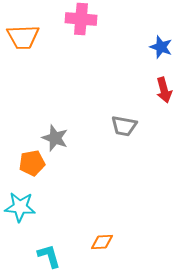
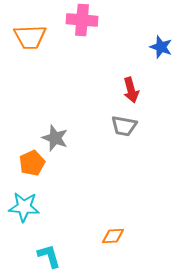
pink cross: moved 1 px right, 1 px down
orange trapezoid: moved 7 px right
red arrow: moved 33 px left
orange pentagon: rotated 15 degrees counterclockwise
cyan star: moved 4 px right
orange diamond: moved 11 px right, 6 px up
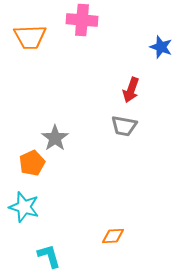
red arrow: rotated 35 degrees clockwise
gray star: rotated 16 degrees clockwise
cyan star: rotated 12 degrees clockwise
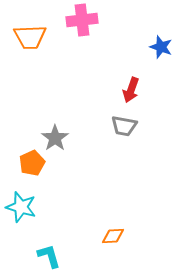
pink cross: rotated 12 degrees counterclockwise
cyan star: moved 3 px left
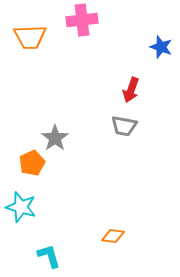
orange diamond: rotated 10 degrees clockwise
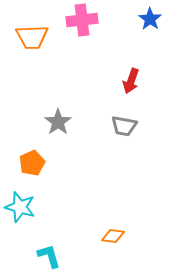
orange trapezoid: moved 2 px right
blue star: moved 11 px left, 28 px up; rotated 15 degrees clockwise
red arrow: moved 9 px up
gray star: moved 3 px right, 16 px up
cyan star: moved 1 px left
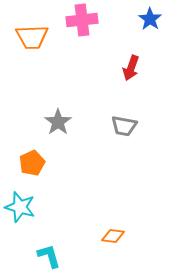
red arrow: moved 13 px up
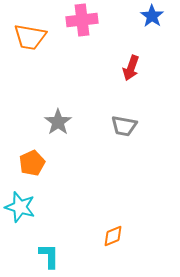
blue star: moved 2 px right, 3 px up
orange trapezoid: moved 2 px left; rotated 12 degrees clockwise
orange diamond: rotated 30 degrees counterclockwise
cyan L-shape: rotated 16 degrees clockwise
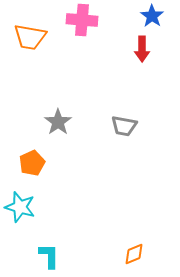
pink cross: rotated 12 degrees clockwise
red arrow: moved 11 px right, 19 px up; rotated 20 degrees counterclockwise
orange diamond: moved 21 px right, 18 px down
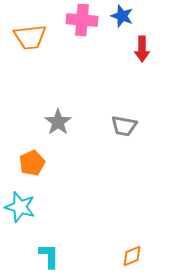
blue star: moved 30 px left; rotated 15 degrees counterclockwise
orange trapezoid: rotated 16 degrees counterclockwise
orange diamond: moved 2 px left, 2 px down
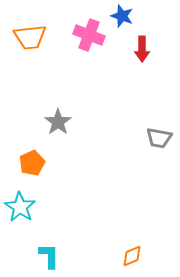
pink cross: moved 7 px right, 15 px down; rotated 16 degrees clockwise
gray trapezoid: moved 35 px right, 12 px down
cyan star: rotated 16 degrees clockwise
